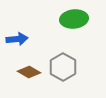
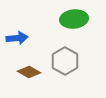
blue arrow: moved 1 px up
gray hexagon: moved 2 px right, 6 px up
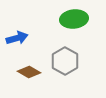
blue arrow: rotated 10 degrees counterclockwise
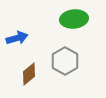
brown diamond: moved 2 px down; rotated 70 degrees counterclockwise
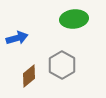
gray hexagon: moved 3 px left, 4 px down
brown diamond: moved 2 px down
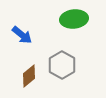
blue arrow: moved 5 px right, 3 px up; rotated 55 degrees clockwise
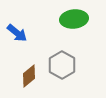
blue arrow: moved 5 px left, 2 px up
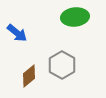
green ellipse: moved 1 px right, 2 px up
